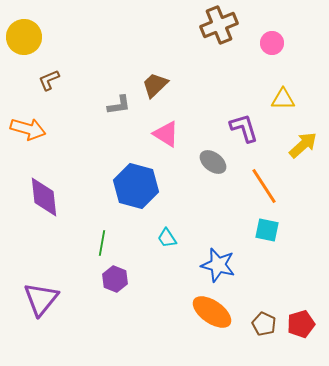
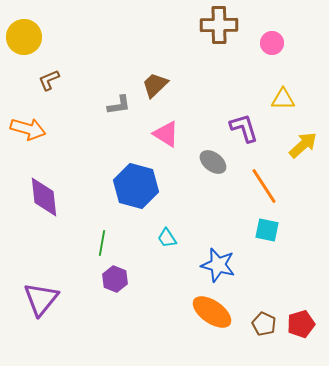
brown cross: rotated 21 degrees clockwise
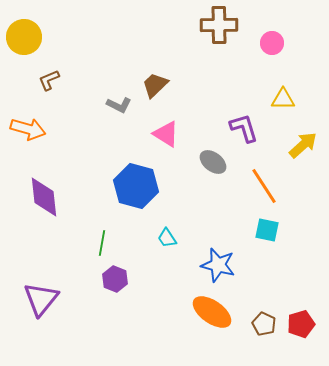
gray L-shape: rotated 35 degrees clockwise
